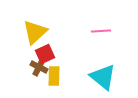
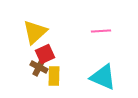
cyan triangle: rotated 16 degrees counterclockwise
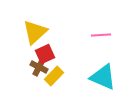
pink line: moved 4 px down
yellow rectangle: rotated 42 degrees clockwise
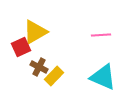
yellow triangle: rotated 12 degrees clockwise
red square: moved 24 px left, 7 px up
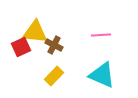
yellow triangle: rotated 36 degrees clockwise
brown cross: moved 15 px right, 22 px up
cyan triangle: moved 1 px left, 2 px up
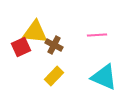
pink line: moved 4 px left
cyan triangle: moved 2 px right, 2 px down
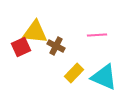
brown cross: moved 2 px right, 1 px down
yellow rectangle: moved 20 px right, 3 px up
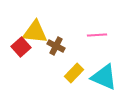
red square: rotated 18 degrees counterclockwise
